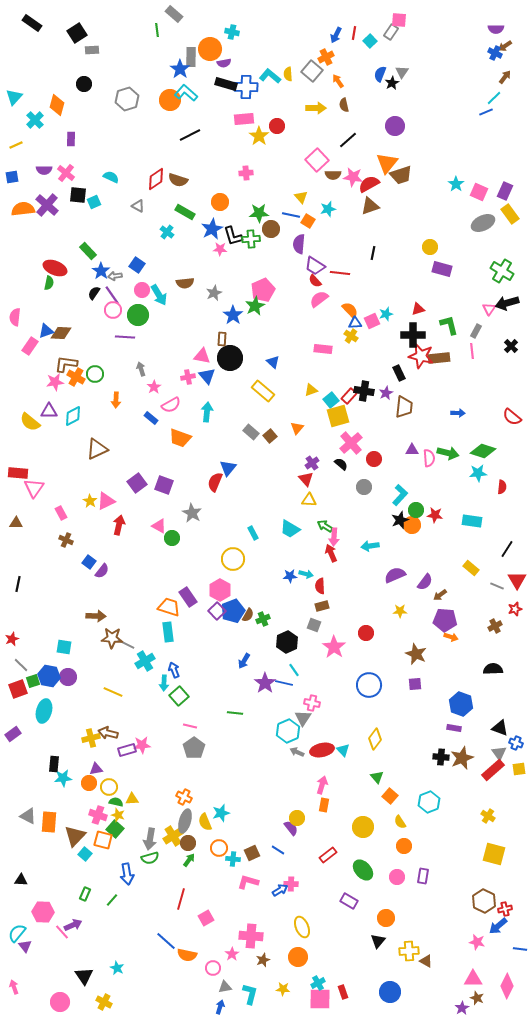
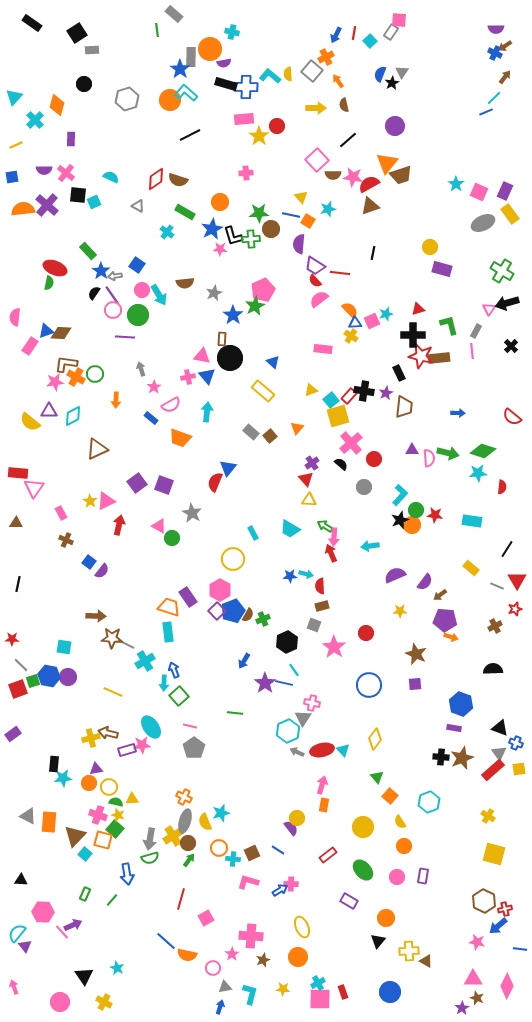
red star at (12, 639): rotated 24 degrees clockwise
cyan ellipse at (44, 711): moved 107 px right, 16 px down; rotated 50 degrees counterclockwise
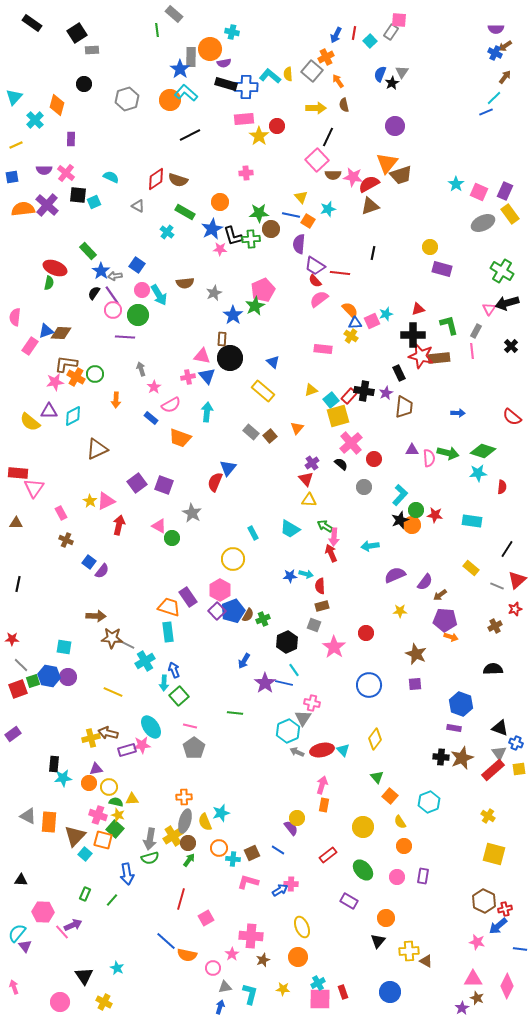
black line at (348, 140): moved 20 px left, 3 px up; rotated 24 degrees counterclockwise
red triangle at (517, 580): rotated 18 degrees clockwise
orange cross at (184, 797): rotated 28 degrees counterclockwise
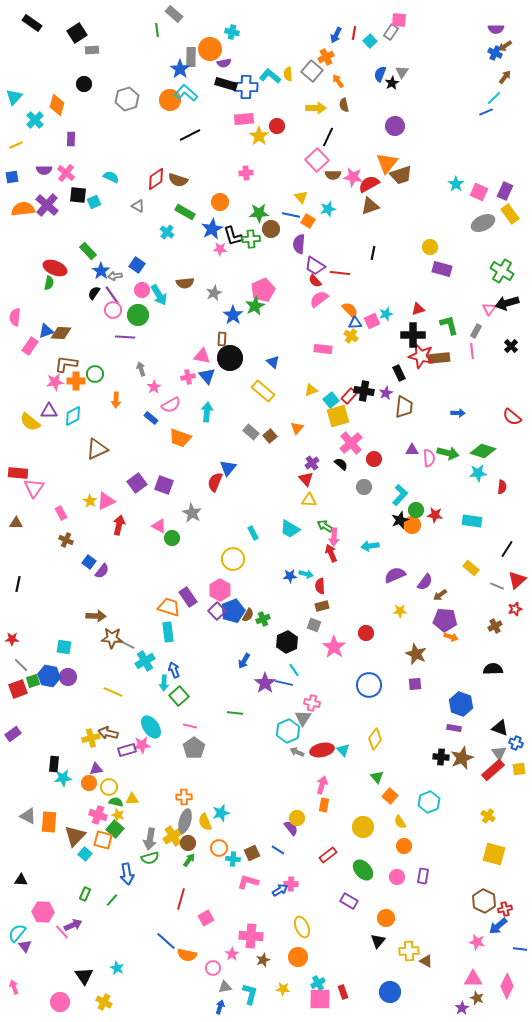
orange cross at (76, 377): moved 4 px down; rotated 30 degrees counterclockwise
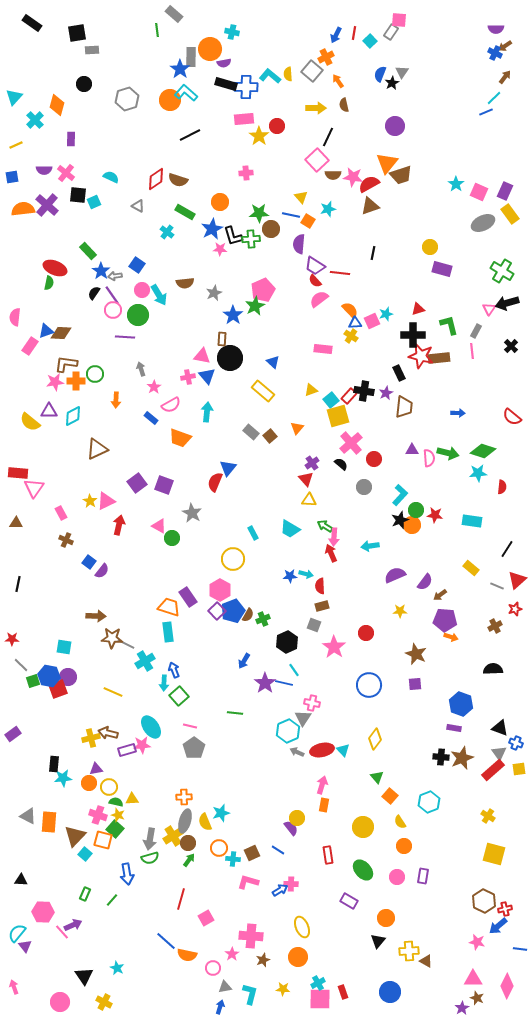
black square at (77, 33): rotated 24 degrees clockwise
red square at (18, 689): moved 40 px right
red rectangle at (328, 855): rotated 60 degrees counterclockwise
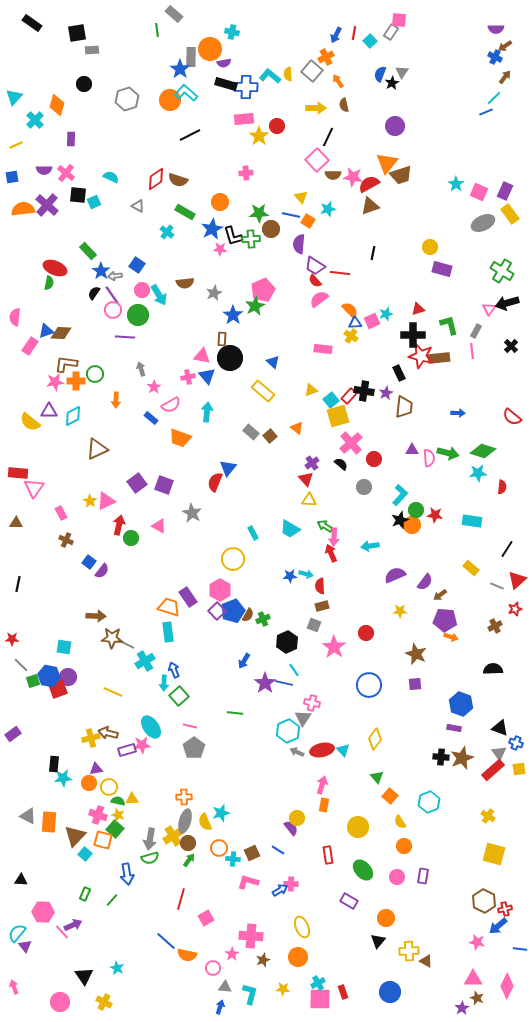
blue cross at (495, 53): moved 4 px down
orange triangle at (297, 428): rotated 32 degrees counterclockwise
green circle at (172, 538): moved 41 px left
green semicircle at (116, 802): moved 2 px right, 1 px up
yellow circle at (363, 827): moved 5 px left
gray triangle at (225, 987): rotated 16 degrees clockwise
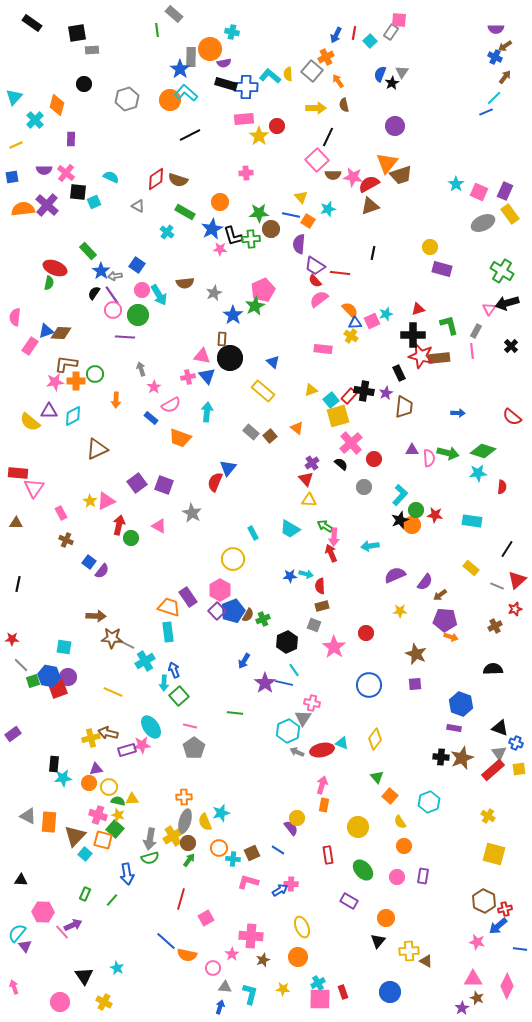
black square at (78, 195): moved 3 px up
cyan triangle at (343, 750): moved 1 px left, 7 px up; rotated 24 degrees counterclockwise
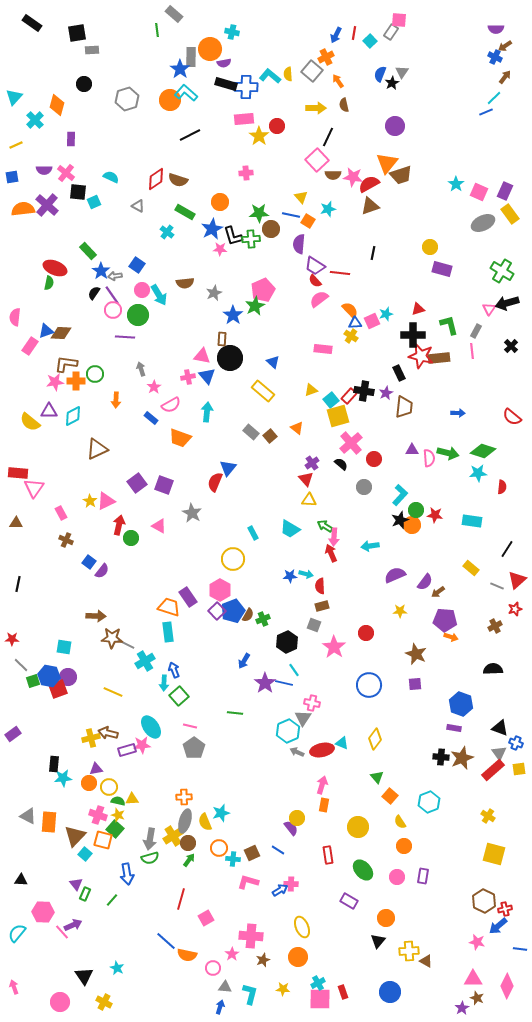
brown arrow at (440, 595): moved 2 px left, 3 px up
purple triangle at (25, 946): moved 51 px right, 62 px up
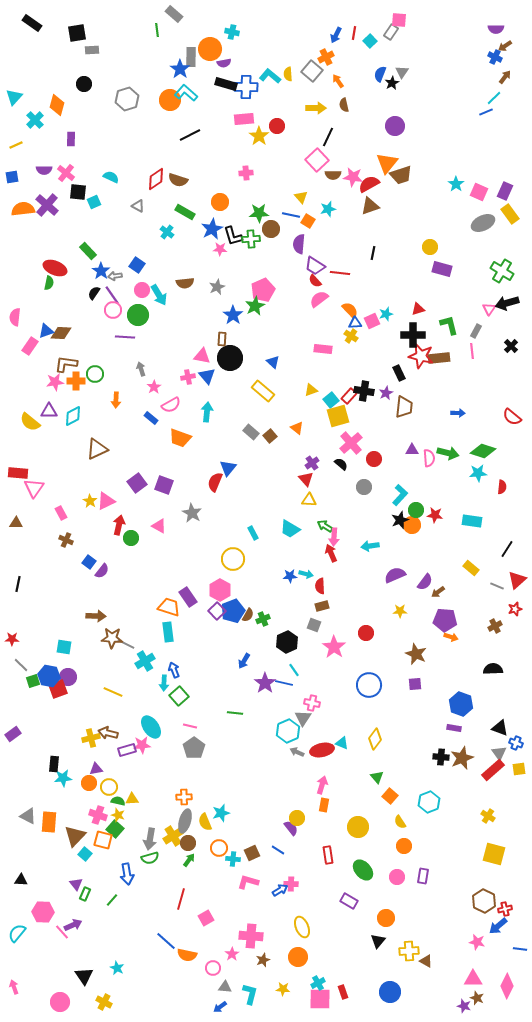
gray star at (214, 293): moved 3 px right, 6 px up
blue arrow at (220, 1007): rotated 144 degrees counterclockwise
purple star at (462, 1008): moved 2 px right, 2 px up; rotated 24 degrees counterclockwise
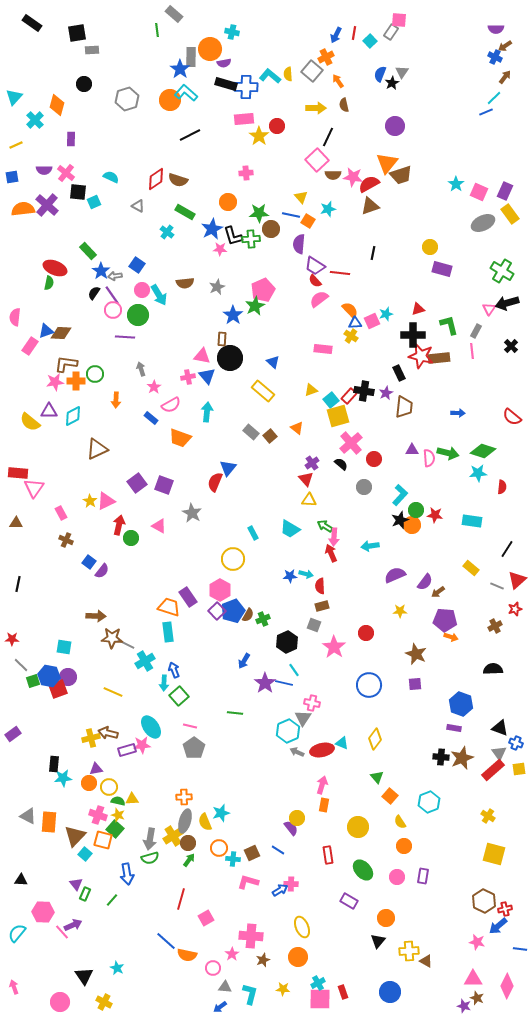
orange circle at (220, 202): moved 8 px right
